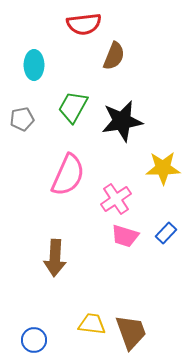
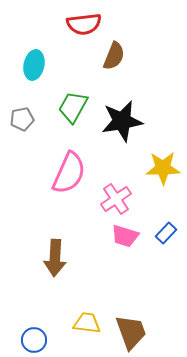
cyan ellipse: rotated 12 degrees clockwise
pink semicircle: moved 1 px right, 2 px up
yellow trapezoid: moved 5 px left, 1 px up
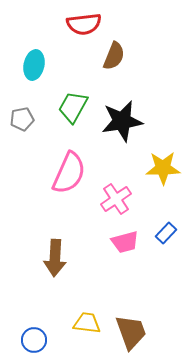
pink trapezoid: moved 6 px down; rotated 32 degrees counterclockwise
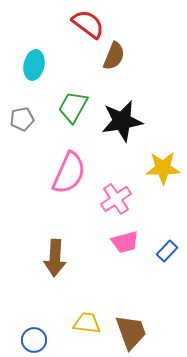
red semicircle: moved 4 px right; rotated 136 degrees counterclockwise
blue rectangle: moved 1 px right, 18 px down
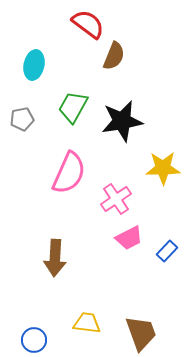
pink trapezoid: moved 4 px right, 4 px up; rotated 12 degrees counterclockwise
brown trapezoid: moved 10 px right, 1 px down
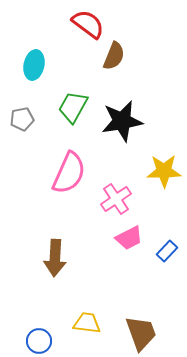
yellow star: moved 1 px right, 3 px down
blue circle: moved 5 px right, 1 px down
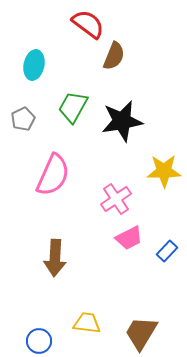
gray pentagon: moved 1 px right; rotated 15 degrees counterclockwise
pink semicircle: moved 16 px left, 2 px down
brown trapezoid: rotated 129 degrees counterclockwise
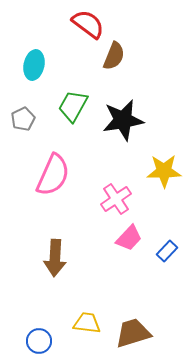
green trapezoid: moved 1 px up
black star: moved 1 px right, 1 px up
pink trapezoid: rotated 20 degrees counterclockwise
brown trapezoid: moved 8 px left; rotated 42 degrees clockwise
